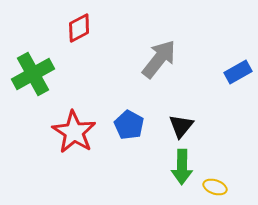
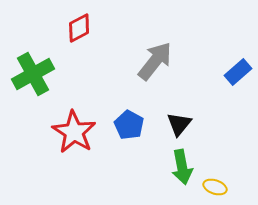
gray arrow: moved 4 px left, 2 px down
blue rectangle: rotated 12 degrees counterclockwise
black triangle: moved 2 px left, 2 px up
green arrow: rotated 12 degrees counterclockwise
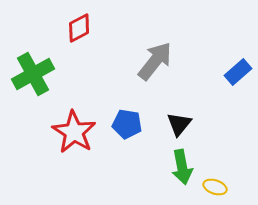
blue pentagon: moved 2 px left, 1 px up; rotated 20 degrees counterclockwise
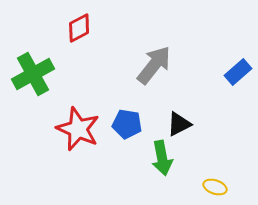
gray arrow: moved 1 px left, 4 px down
black triangle: rotated 24 degrees clockwise
red star: moved 4 px right, 3 px up; rotated 9 degrees counterclockwise
green arrow: moved 20 px left, 9 px up
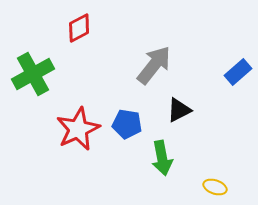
black triangle: moved 14 px up
red star: rotated 24 degrees clockwise
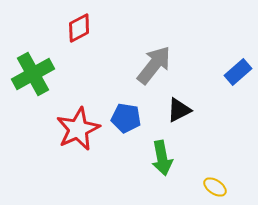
blue pentagon: moved 1 px left, 6 px up
yellow ellipse: rotated 15 degrees clockwise
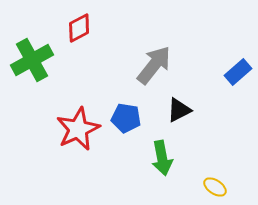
green cross: moved 1 px left, 14 px up
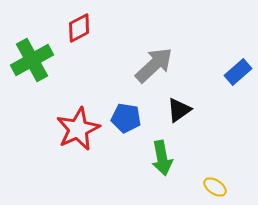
gray arrow: rotated 9 degrees clockwise
black triangle: rotated 8 degrees counterclockwise
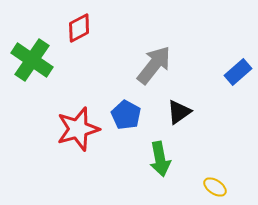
green cross: rotated 27 degrees counterclockwise
gray arrow: rotated 9 degrees counterclockwise
black triangle: moved 2 px down
blue pentagon: moved 3 px up; rotated 20 degrees clockwise
red star: rotated 9 degrees clockwise
green arrow: moved 2 px left, 1 px down
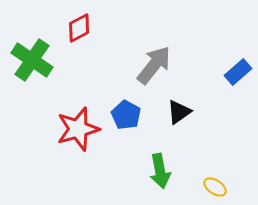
green arrow: moved 12 px down
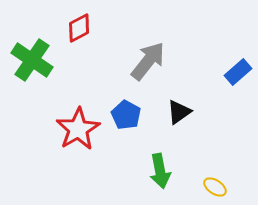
gray arrow: moved 6 px left, 4 px up
red star: rotated 15 degrees counterclockwise
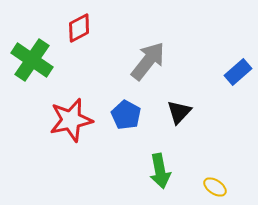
black triangle: rotated 12 degrees counterclockwise
red star: moved 7 px left, 9 px up; rotated 18 degrees clockwise
